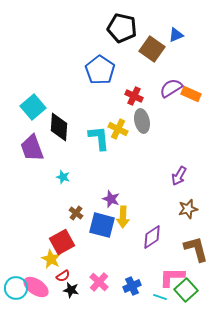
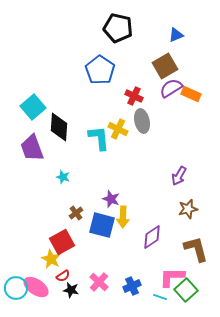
black pentagon: moved 4 px left
brown square: moved 13 px right, 17 px down; rotated 25 degrees clockwise
brown cross: rotated 16 degrees clockwise
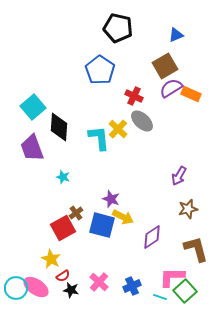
gray ellipse: rotated 35 degrees counterclockwise
yellow cross: rotated 18 degrees clockwise
yellow arrow: rotated 65 degrees counterclockwise
red square: moved 1 px right, 14 px up
green square: moved 1 px left, 1 px down
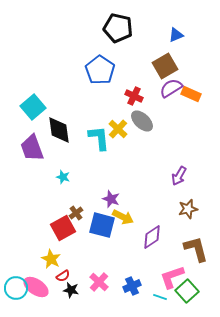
black diamond: moved 3 px down; rotated 12 degrees counterclockwise
pink L-shape: rotated 20 degrees counterclockwise
green square: moved 2 px right
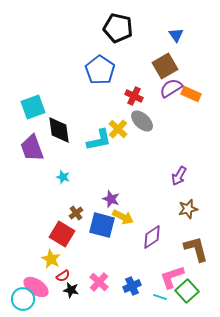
blue triangle: rotated 42 degrees counterclockwise
cyan square: rotated 20 degrees clockwise
cyan L-shape: moved 2 px down; rotated 84 degrees clockwise
red square: moved 1 px left, 6 px down; rotated 30 degrees counterclockwise
cyan circle: moved 7 px right, 11 px down
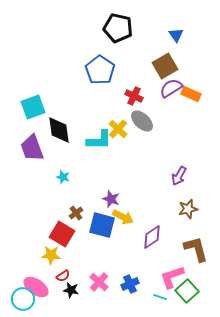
cyan L-shape: rotated 12 degrees clockwise
yellow star: moved 4 px up; rotated 24 degrees counterclockwise
blue cross: moved 2 px left, 2 px up
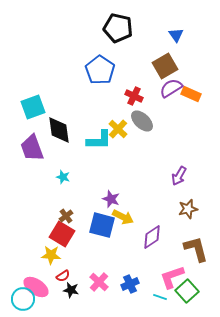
brown cross: moved 10 px left, 3 px down
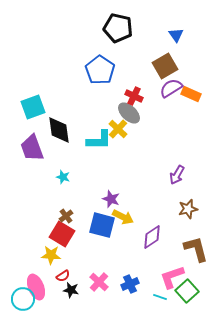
gray ellipse: moved 13 px left, 8 px up
purple arrow: moved 2 px left, 1 px up
pink ellipse: rotated 35 degrees clockwise
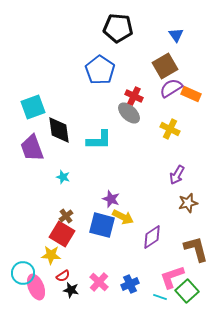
black pentagon: rotated 8 degrees counterclockwise
yellow cross: moved 52 px right; rotated 18 degrees counterclockwise
brown star: moved 6 px up
cyan circle: moved 26 px up
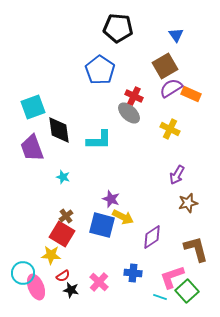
blue cross: moved 3 px right, 11 px up; rotated 30 degrees clockwise
